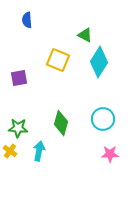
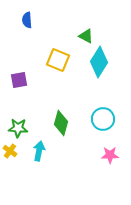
green triangle: moved 1 px right, 1 px down
purple square: moved 2 px down
pink star: moved 1 px down
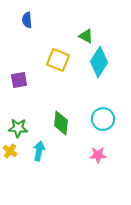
green diamond: rotated 10 degrees counterclockwise
pink star: moved 12 px left
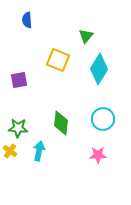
green triangle: rotated 42 degrees clockwise
cyan diamond: moved 7 px down
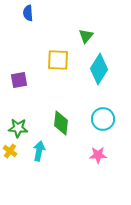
blue semicircle: moved 1 px right, 7 px up
yellow square: rotated 20 degrees counterclockwise
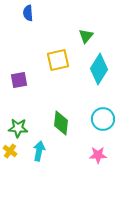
yellow square: rotated 15 degrees counterclockwise
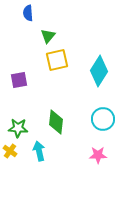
green triangle: moved 38 px left
yellow square: moved 1 px left
cyan diamond: moved 2 px down
green diamond: moved 5 px left, 1 px up
cyan arrow: rotated 24 degrees counterclockwise
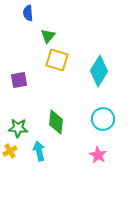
yellow square: rotated 30 degrees clockwise
yellow cross: rotated 24 degrees clockwise
pink star: rotated 30 degrees clockwise
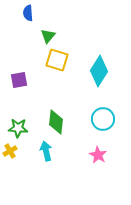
cyan arrow: moved 7 px right
